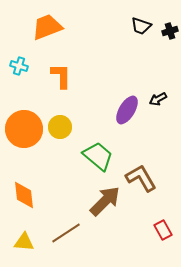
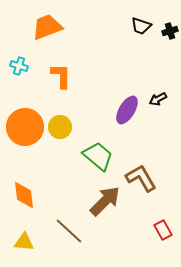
orange circle: moved 1 px right, 2 px up
brown line: moved 3 px right, 2 px up; rotated 76 degrees clockwise
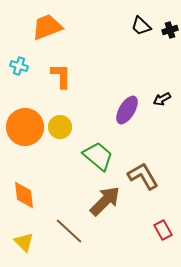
black trapezoid: rotated 25 degrees clockwise
black cross: moved 1 px up
black arrow: moved 4 px right
brown L-shape: moved 2 px right, 2 px up
yellow triangle: rotated 40 degrees clockwise
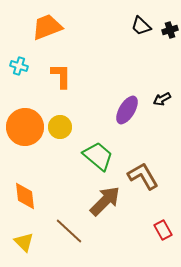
orange diamond: moved 1 px right, 1 px down
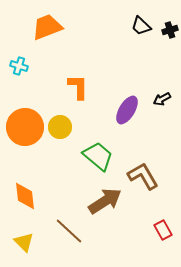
orange L-shape: moved 17 px right, 11 px down
brown arrow: rotated 12 degrees clockwise
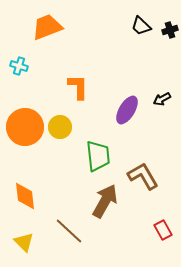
green trapezoid: rotated 44 degrees clockwise
brown arrow: rotated 28 degrees counterclockwise
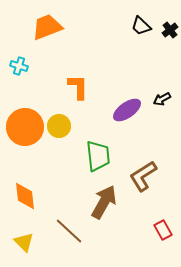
black cross: rotated 21 degrees counterclockwise
purple ellipse: rotated 24 degrees clockwise
yellow circle: moved 1 px left, 1 px up
brown L-shape: rotated 92 degrees counterclockwise
brown arrow: moved 1 px left, 1 px down
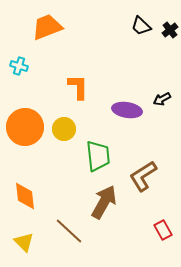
purple ellipse: rotated 44 degrees clockwise
yellow circle: moved 5 px right, 3 px down
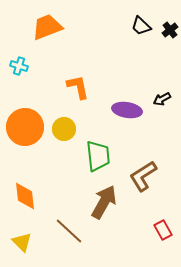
orange L-shape: rotated 12 degrees counterclockwise
yellow triangle: moved 2 px left
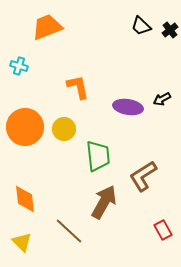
purple ellipse: moved 1 px right, 3 px up
orange diamond: moved 3 px down
